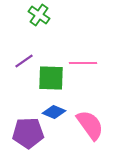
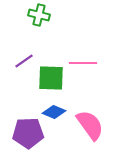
green cross: rotated 20 degrees counterclockwise
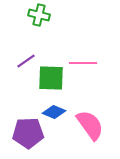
purple line: moved 2 px right
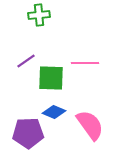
green cross: rotated 20 degrees counterclockwise
pink line: moved 2 px right
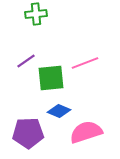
green cross: moved 3 px left, 1 px up
pink line: rotated 20 degrees counterclockwise
green square: rotated 8 degrees counterclockwise
blue diamond: moved 5 px right, 1 px up
pink semicircle: moved 4 px left, 7 px down; rotated 72 degrees counterclockwise
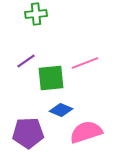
blue diamond: moved 2 px right, 1 px up
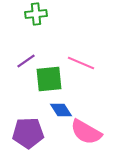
pink line: moved 4 px left; rotated 44 degrees clockwise
green square: moved 2 px left, 1 px down
blue diamond: rotated 35 degrees clockwise
pink semicircle: rotated 132 degrees counterclockwise
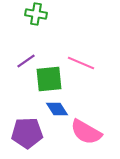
green cross: rotated 15 degrees clockwise
blue diamond: moved 4 px left, 1 px up
purple pentagon: moved 1 px left
